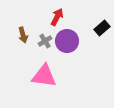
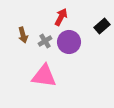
red arrow: moved 4 px right
black rectangle: moved 2 px up
purple circle: moved 2 px right, 1 px down
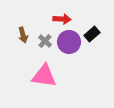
red arrow: moved 1 px right, 2 px down; rotated 66 degrees clockwise
black rectangle: moved 10 px left, 8 px down
gray cross: rotated 16 degrees counterclockwise
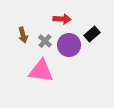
purple circle: moved 3 px down
pink triangle: moved 3 px left, 5 px up
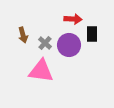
red arrow: moved 11 px right
black rectangle: rotated 49 degrees counterclockwise
gray cross: moved 2 px down
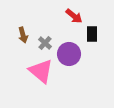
red arrow: moved 1 px right, 3 px up; rotated 36 degrees clockwise
purple circle: moved 9 px down
pink triangle: rotated 32 degrees clockwise
